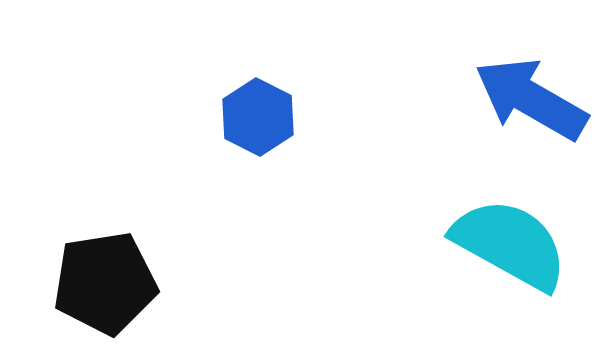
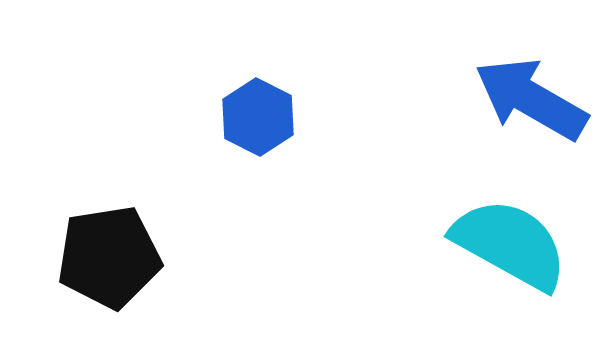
black pentagon: moved 4 px right, 26 px up
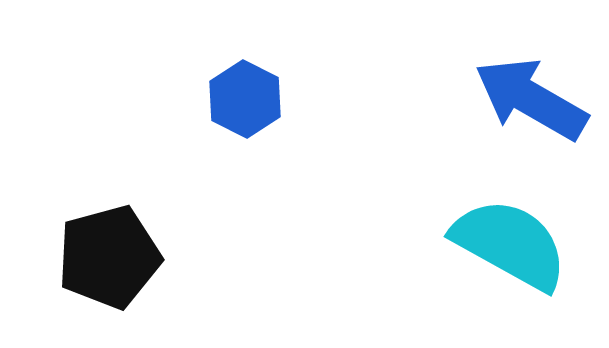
blue hexagon: moved 13 px left, 18 px up
black pentagon: rotated 6 degrees counterclockwise
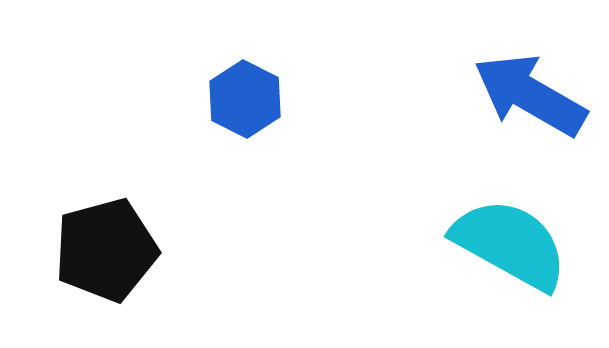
blue arrow: moved 1 px left, 4 px up
black pentagon: moved 3 px left, 7 px up
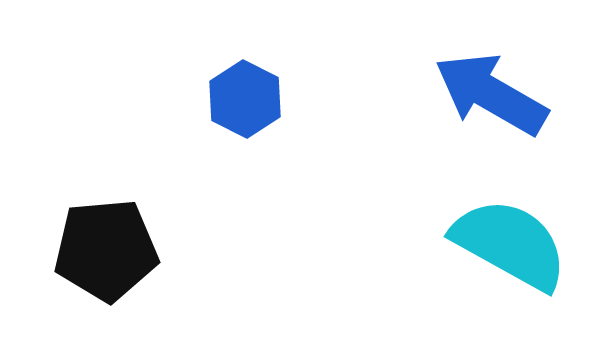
blue arrow: moved 39 px left, 1 px up
black pentagon: rotated 10 degrees clockwise
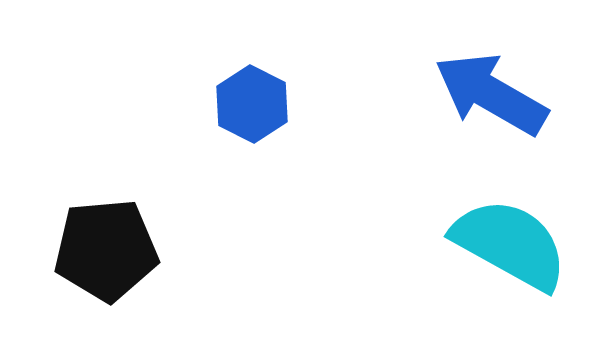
blue hexagon: moved 7 px right, 5 px down
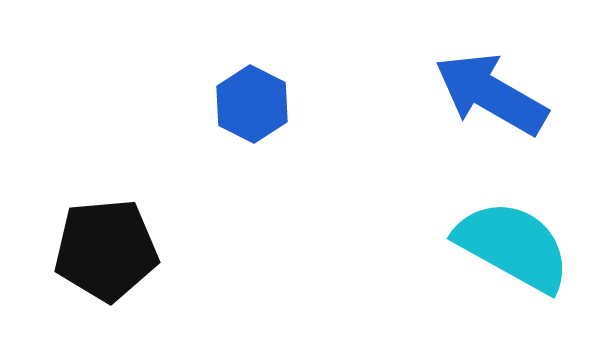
cyan semicircle: moved 3 px right, 2 px down
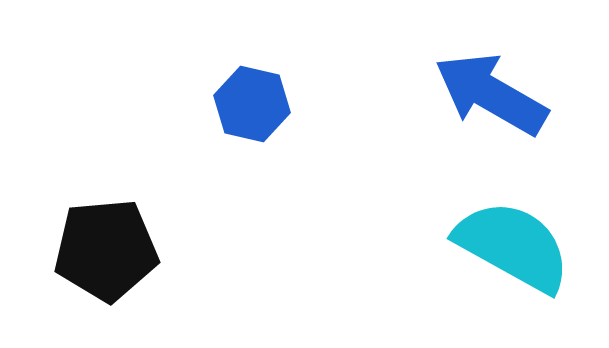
blue hexagon: rotated 14 degrees counterclockwise
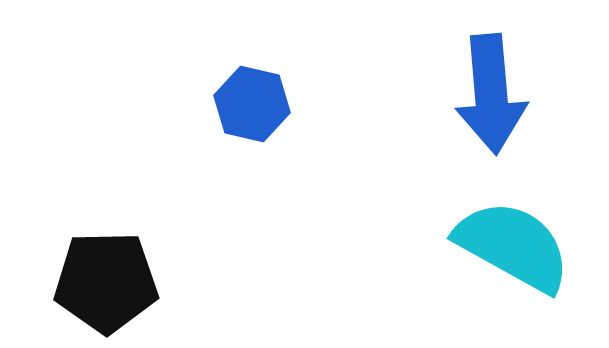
blue arrow: rotated 125 degrees counterclockwise
black pentagon: moved 32 px down; rotated 4 degrees clockwise
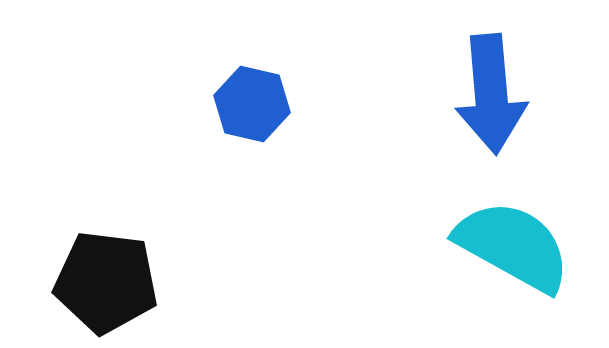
black pentagon: rotated 8 degrees clockwise
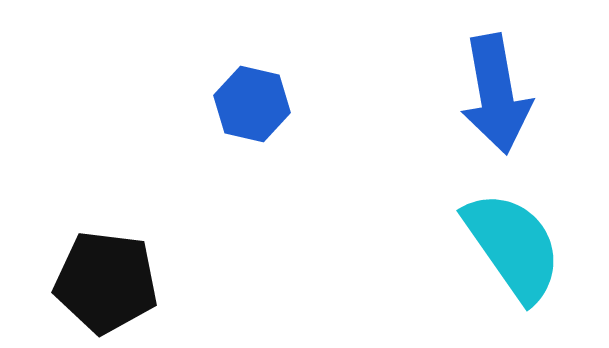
blue arrow: moved 5 px right; rotated 5 degrees counterclockwise
cyan semicircle: rotated 26 degrees clockwise
